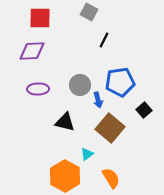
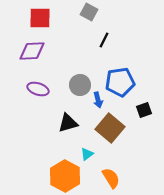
purple ellipse: rotated 20 degrees clockwise
black square: rotated 21 degrees clockwise
black triangle: moved 3 px right, 1 px down; rotated 30 degrees counterclockwise
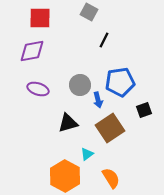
purple diamond: rotated 8 degrees counterclockwise
brown square: rotated 16 degrees clockwise
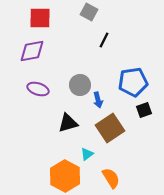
blue pentagon: moved 13 px right
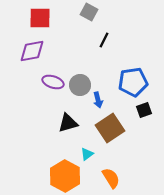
purple ellipse: moved 15 px right, 7 px up
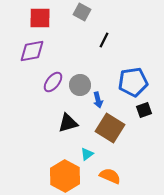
gray square: moved 7 px left
purple ellipse: rotated 70 degrees counterclockwise
brown square: rotated 24 degrees counterclockwise
orange semicircle: moved 1 px left, 2 px up; rotated 35 degrees counterclockwise
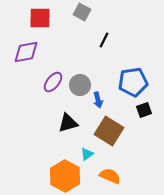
purple diamond: moved 6 px left, 1 px down
brown square: moved 1 px left, 3 px down
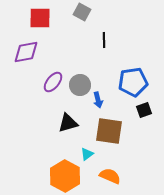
black line: rotated 28 degrees counterclockwise
brown square: rotated 24 degrees counterclockwise
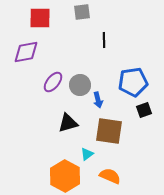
gray square: rotated 36 degrees counterclockwise
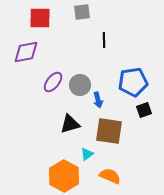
black triangle: moved 2 px right, 1 px down
orange hexagon: moved 1 px left
